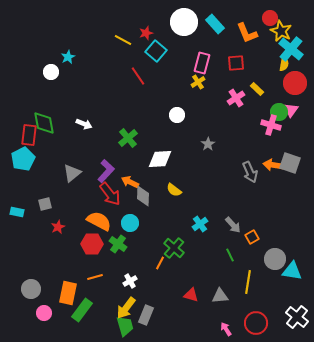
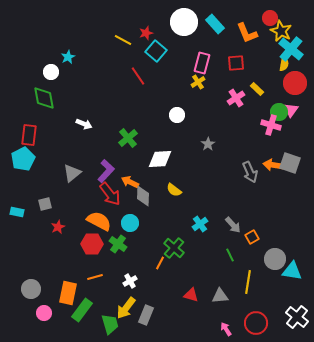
green diamond at (44, 123): moved 25 px up
green trapezoid at (125, 326): moved 15 px left, 2 px up
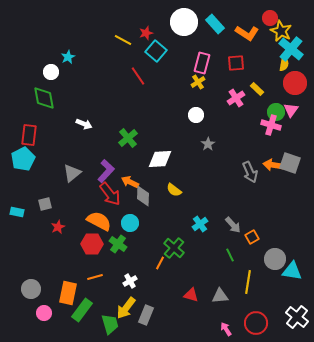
orange L-shape at (247, 33): rotated 35 degrees counterclockwise
green circle at (279, 112): moved 3 px left
white circle at (177, 115): moved 19 px right
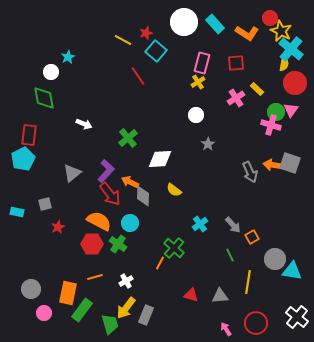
white cross at (130, 281): moved 4 px left
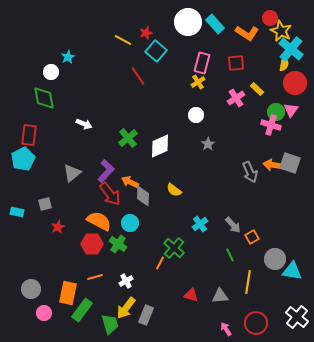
white circle at (184, 22): moved 4 px right
white diamond at (160, 159): moved 13 px up; rotated 20 degrees counterclockwise
